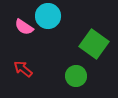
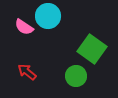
green square: moved 2 px left, 5 px down
red arrow: moved 4 px right, 3 px down
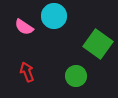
cyan circle: moved 6 px right
green square: moved 6 px right, 5 px up
red arrow: rotated 30 degrees clockwise
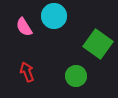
pink semicircle: rotated 24 degrees clockwise
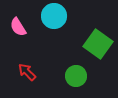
pink semicircle: moved 6 px left
red arrow: rotated 24 degrees counterclockwise
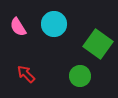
cyan circle: moved 8 px down
red arrow: moved 1 px left, 2 px down
green circle: moved 4 px right
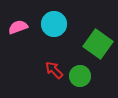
pink semicircle: rotated 102 degrees clockwise
red arrow: moved 28 px right, 4 px up
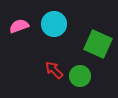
pink semicircle: moved 1 px right, 1 px up
green square: rotated 12 degrees counterclockwise
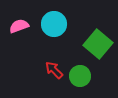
green square: rotated 16 degrees clockwise
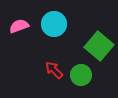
green square: moved 1 px right, 2 px down
green circle: moved 1 px right, 1 px up
